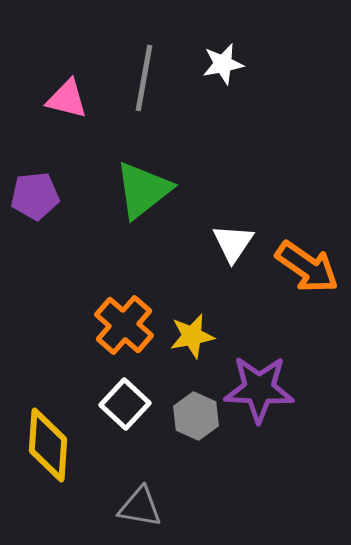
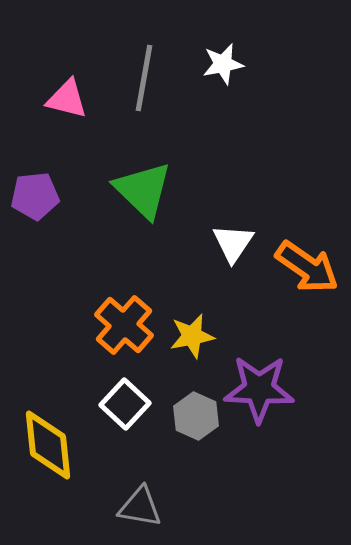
green triangle: rotated 38 degrees counterclockwise
yellow diamond: rotated 10 degrees counterclockwise
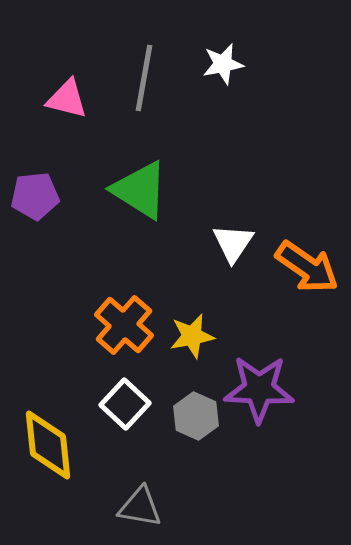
green triangle: moved 3 px left; rotated 12 degrees counterclockwise
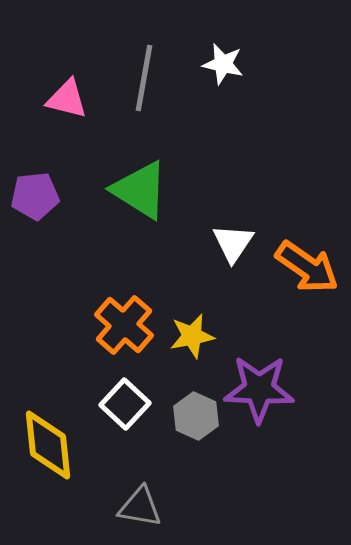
white star: rotated 24 degrees clockwise
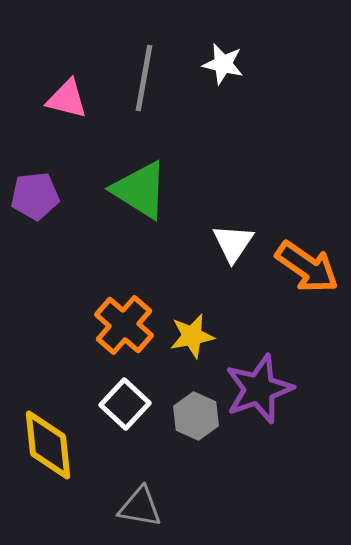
purple star: rotated 22 degrees counterclockwise
